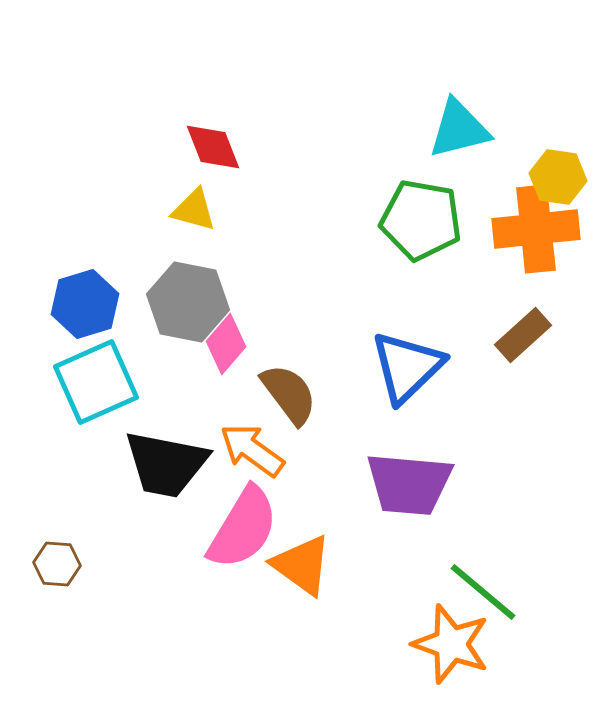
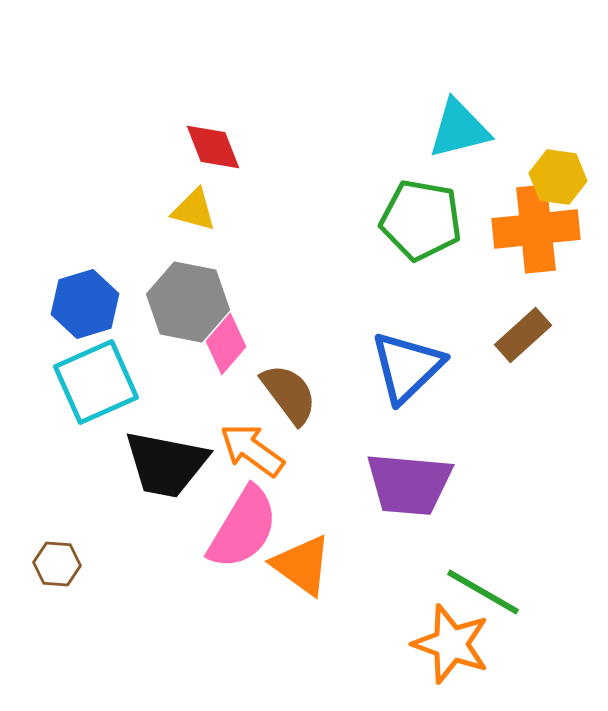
green line: rotated 10 degrees counterclockwise
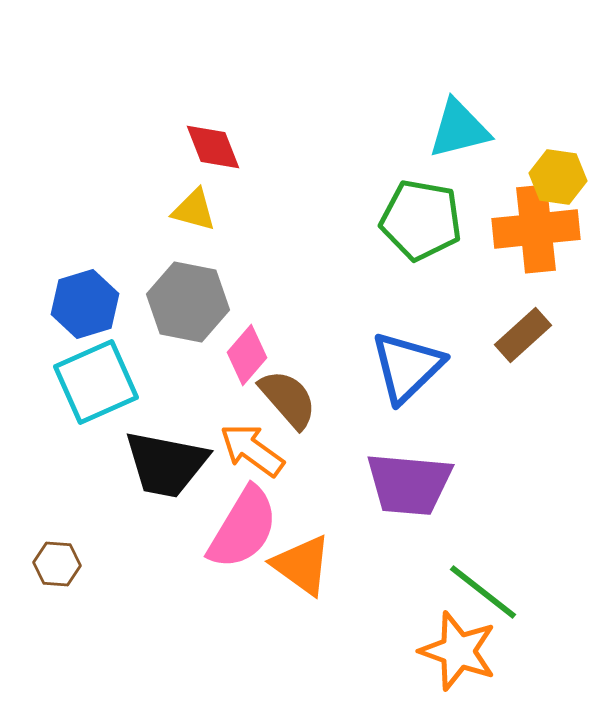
pink diamond: moved 21 px right, 11 px down
brown semicircle: moved 1 px left, 5 px down; rotated 4 degrees counterclockwise
green line: rotated 8 degrees clockwise
orange star: moved 7 px right, 7 px down
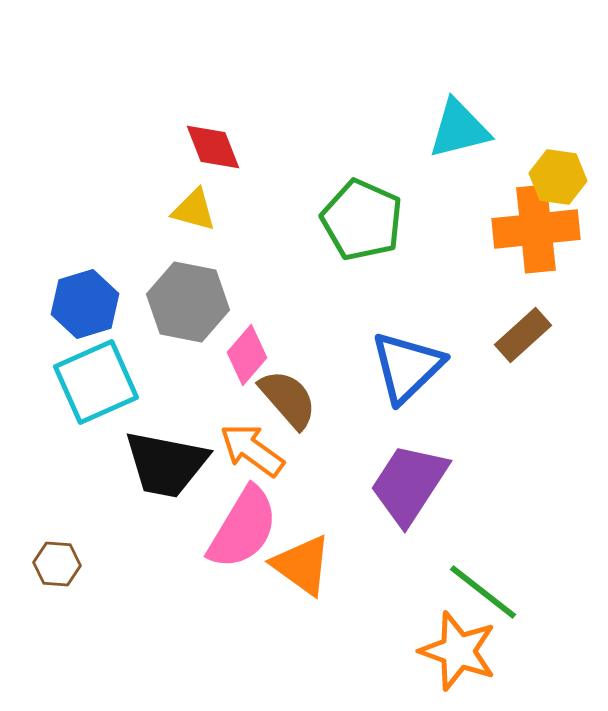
green pentagon: moved 59 px left; rotated 14 degrees clockwise
purple trapezoid: rotated 118 degrees clockwise
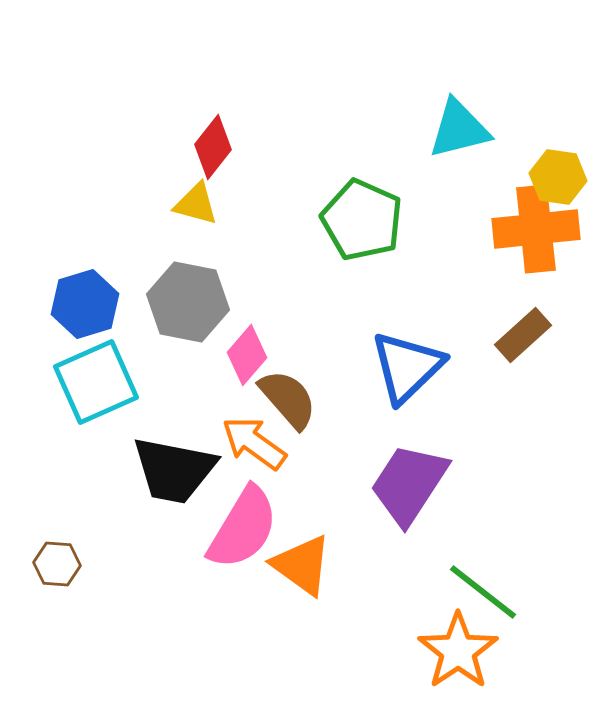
red diamond: rotated 60 degrees clockwise
yellow triangle: moved 2 px right, 6 px up
orange arrow: moved 2 px right, 7 px up
black trapezoid: moved 8 px right, 6 px down
orange star: rotated 18 degrees clockwise
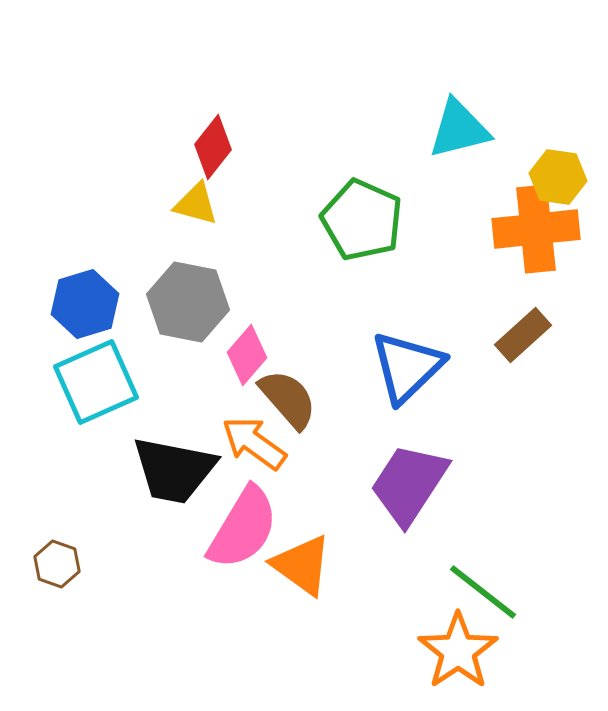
brown hexagon: rotated 15 degrees clockwise
